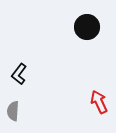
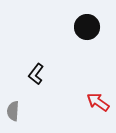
black L-shape: moved 17 px right
red arrow: moved 1 px left; rotated 30 degrees counterclockwise
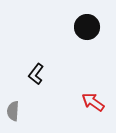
red arrow: moved 5 px left
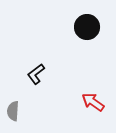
black L-shape: rotated 15 degrees clockwise
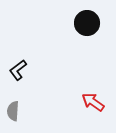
black circle: moved 4 px up
black L-shape: moved 18 px left, 4 px up
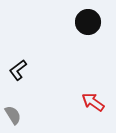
black circle: moved 1 px right, 1 px up
gray semicircle: moved 4 px down; rotated 144 degrees clockwise
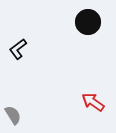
black L-shape: moved 21 px up
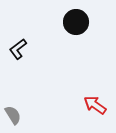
black circle: moved 12 px left
red arrow: moved 2 px right, 3 px down
